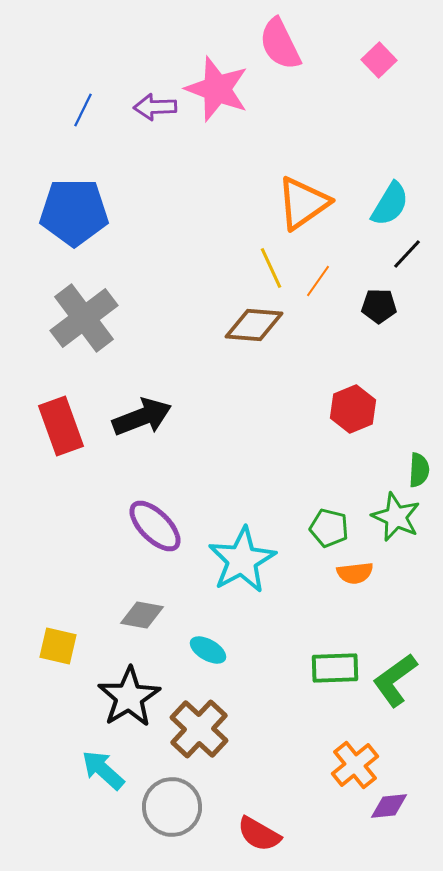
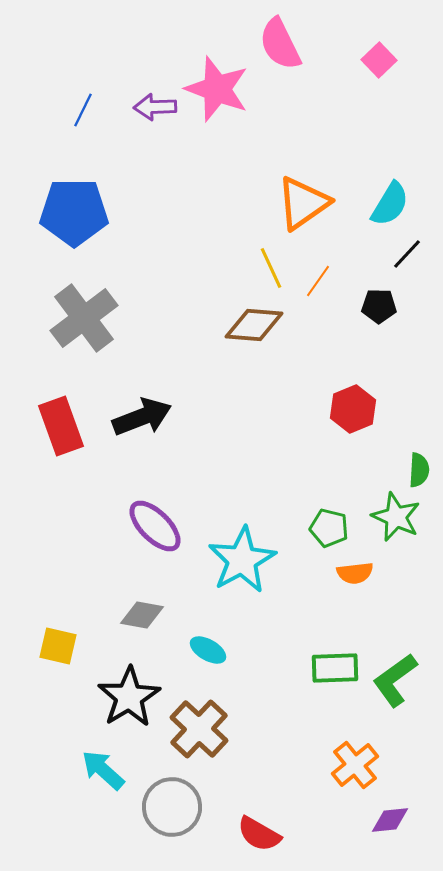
purple diamond: moved 1 px right, 14 px down
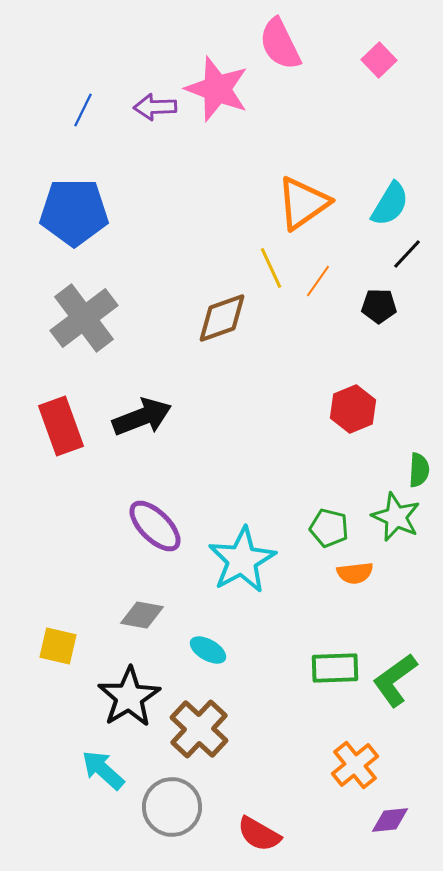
brown diamond: moved 32 px left, 7 px up; rotated 24 degrees counterclockwise
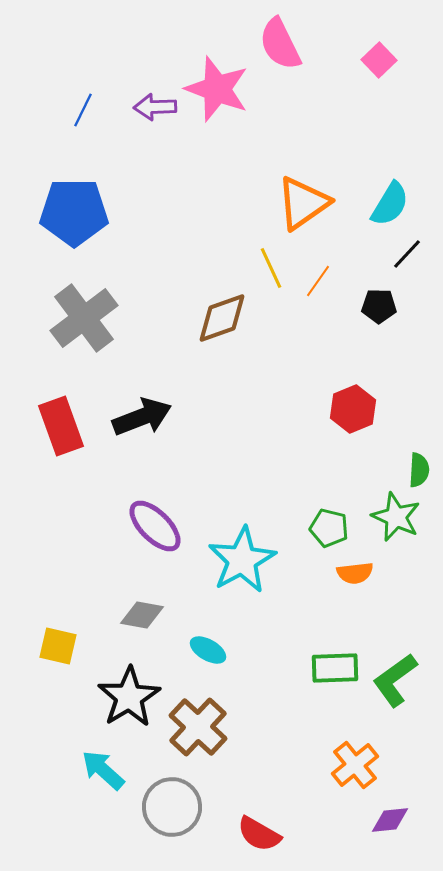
brown cross: moved 1 px left, 2 px up
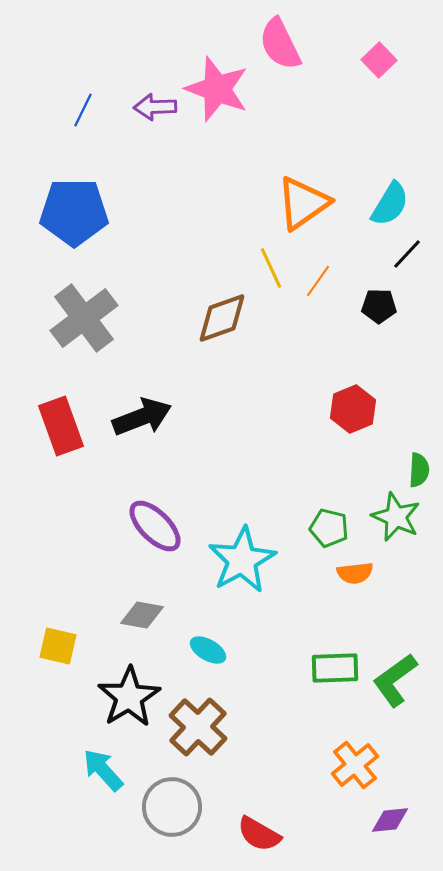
cyan arrow: rotated 6 degrees clockwise
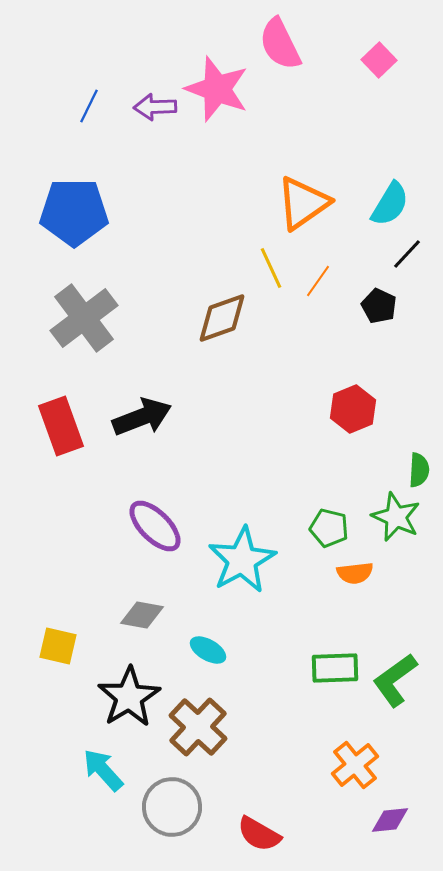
blue line: moved 6 px right, 4 px up
black pentagon: rotated 24 degrees clockwise
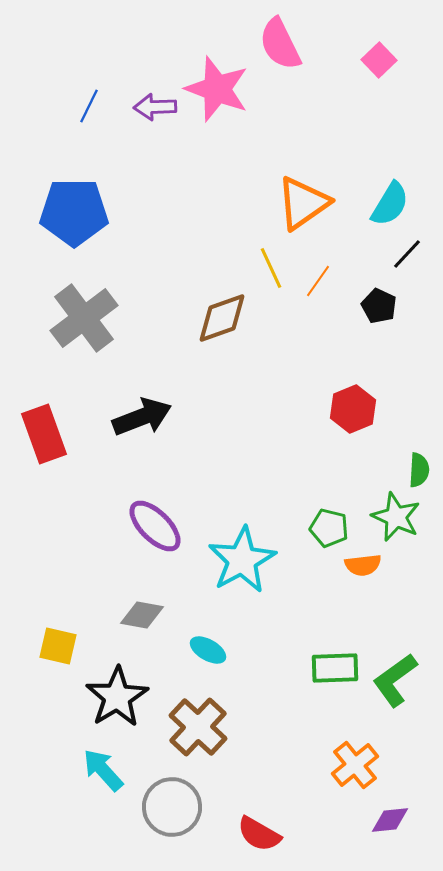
red rectangle: moved 17 px left, 8 px down
orange semicircle: moved 8 px right, 8 px up
black star: moved 12 px left
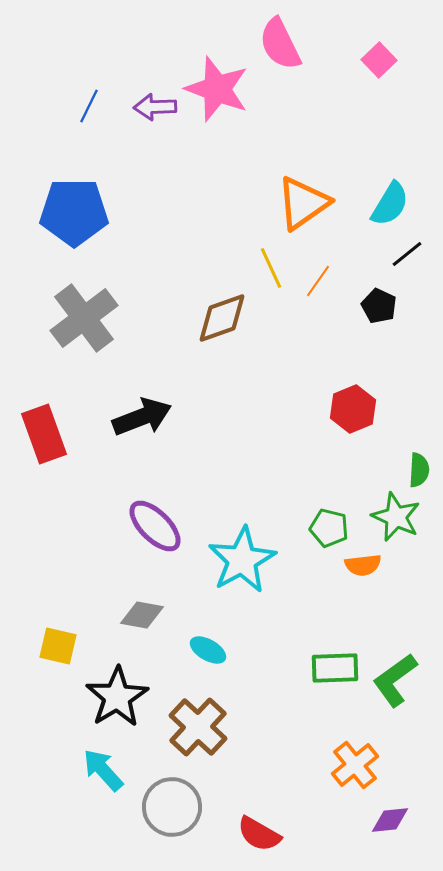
black line: rotated 8 degrees clockwise
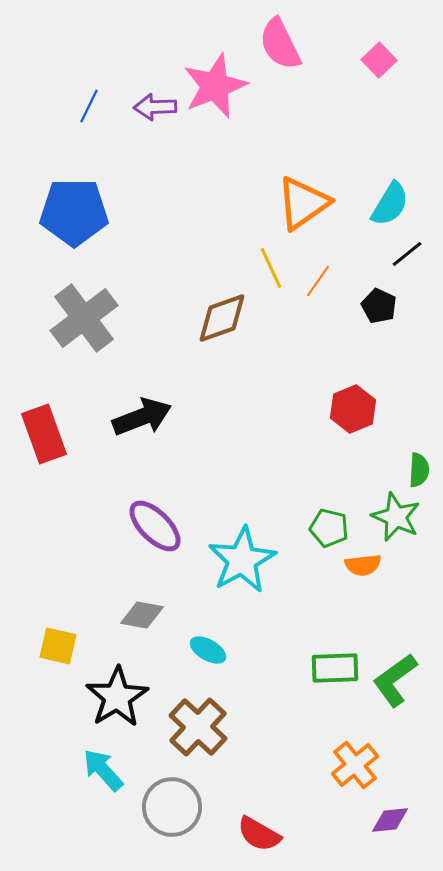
pink star: moved 2 px left, 3 px up; rotated 30 degrees clockwise
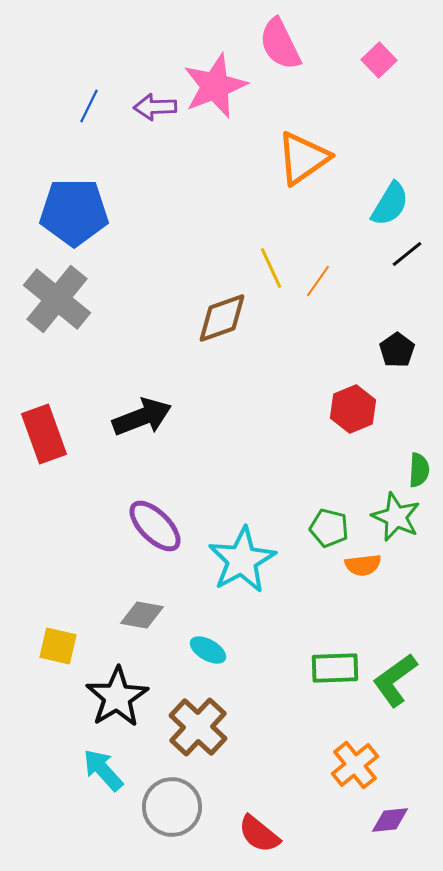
orange triangle: moved 45 px up
black pentagon: moved 18 px right, 44 px down; rotated 12 degrees clockwise
gray cross: moved 27 px left, 19 px up; rotated 14 degrees counterclockwise
red semicircle: rotated 9 degrees clockwise
